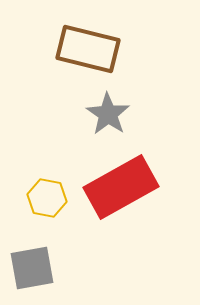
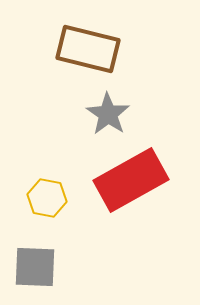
red rectangle: moved 10 px right, 7 px up
gray square: moved 3 px right, 1 px up; rotated 12 degrees clockwise
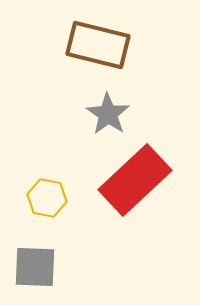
brown rectangle: moved 10 px right, 4 px up
red rectangle: moved 4 px right; rotated 14 degrees counterclockwise
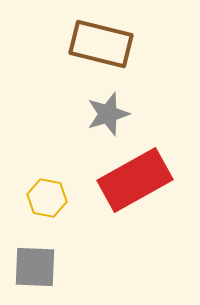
brown rectangle: moved 3 px right, 1 px up
gray star: rotated 21 degrees clockwise
red rectangle: rotated 14 degrees clockwise
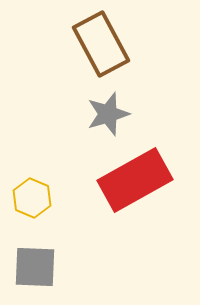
brown rectangle: rotated 48 degrees clockwise
yellow hexagon: moved 15 px left; rotated 12 degrees clockwise
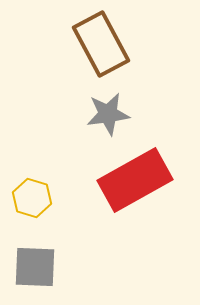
gray star: rotated 9 degrees clockwise
yellow hexagon: rotated 6 degrees counterclockwise
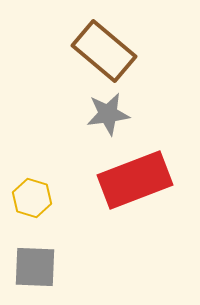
brown rectangle: moved 3 px right, 7 px down; rotated 22 degrees counterclockwise
red rectangle: rotated 8 degrees clockwise
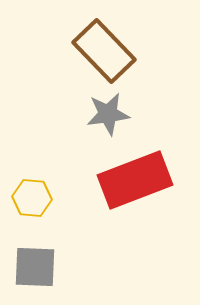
brown rectangle: rotated 6 degrees clockwise
yellow hexagon: rotated 12 degrees counterclockwise
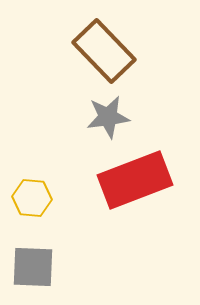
gray star: moved 3 px down
gray square: moved 2 px left
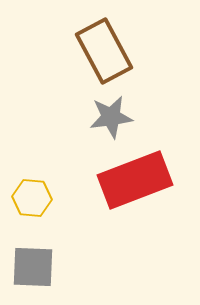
brown rectangle: rotated 16 degrees clockwise
gray star: moved 3 px right
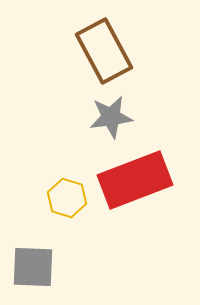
yellow hexagon: moved 35 px right; rotated 12 degrees clockwise
